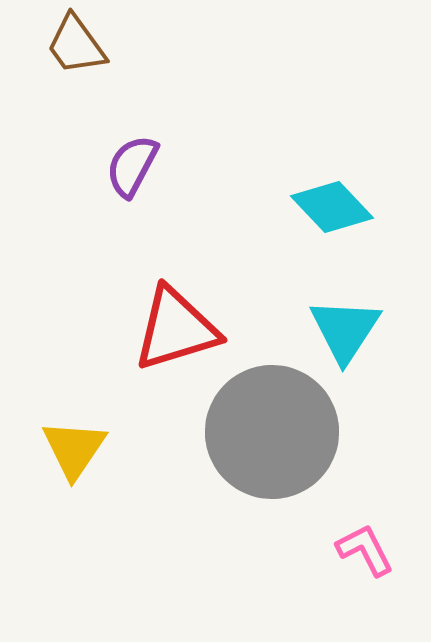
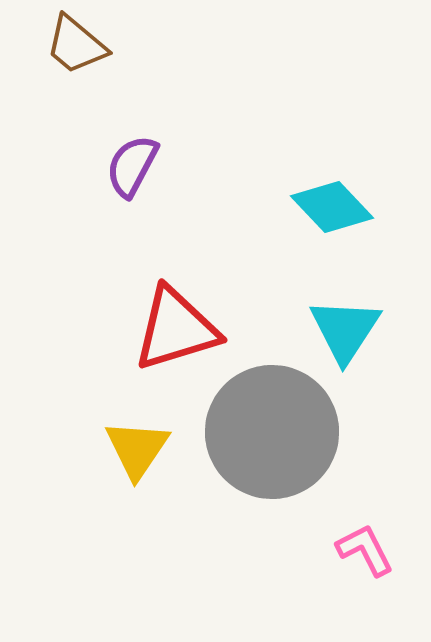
brown trapezoid: rotated 14 degrees counterclockwise
yellow triangle: moved 63 px right
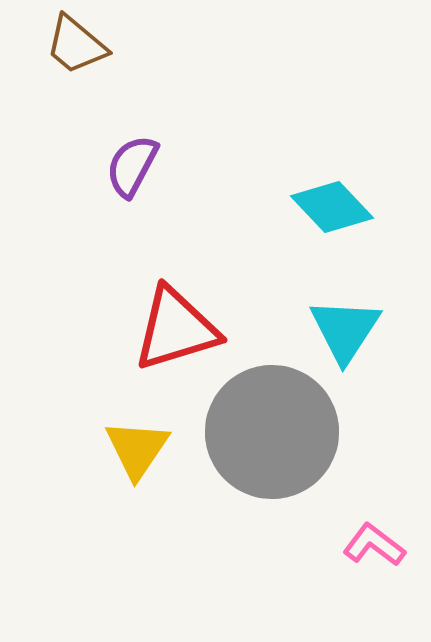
pink L-shape: moved 9 px right, 5 px up; rotated 26 degrees counterclockwise
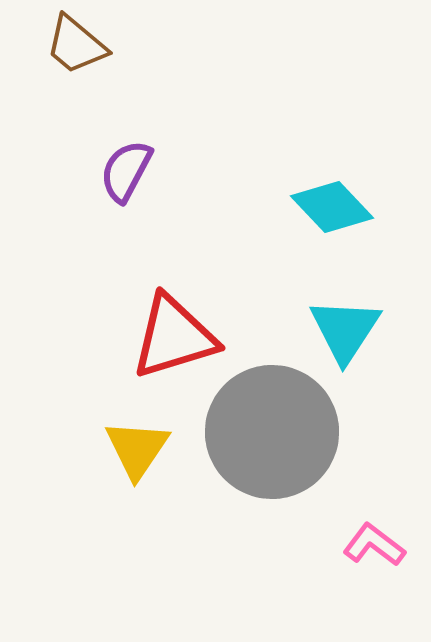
purple semicircle: moved 6 px left, 5 px down
red triangle: moved 2 px left, 8 px down
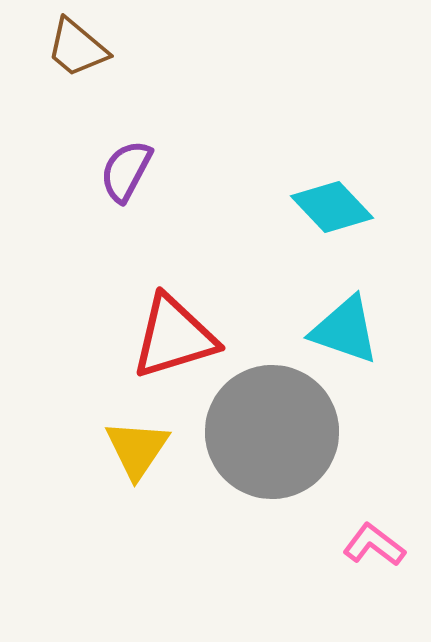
brown trapezoid: moved 1 px right, 3 px down
cyan triangle: rotated 44 degrees counterclockwise
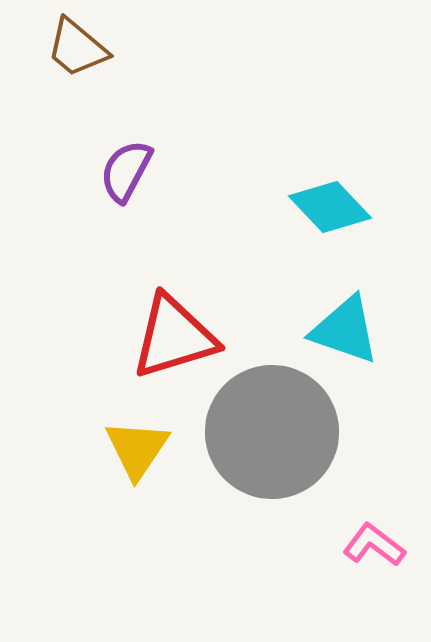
cyan diamond: moved 2 px left
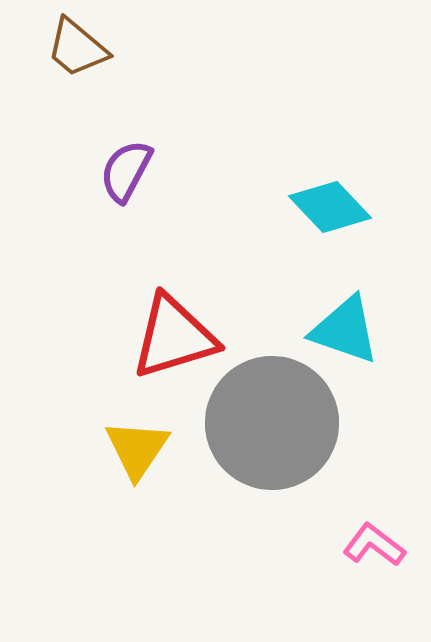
gray circle: moved 9 px up
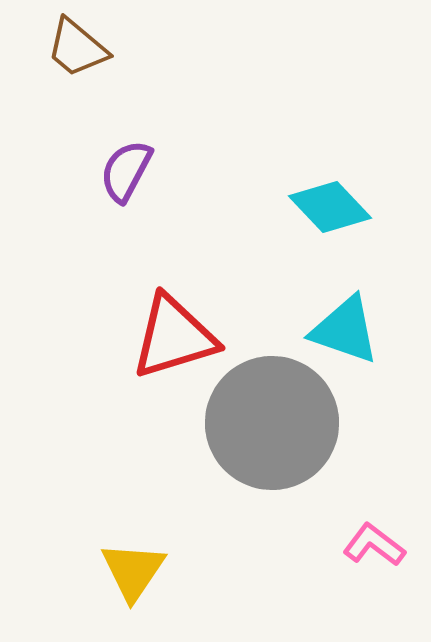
yellow triangle: moved 4 px left, 122 px down
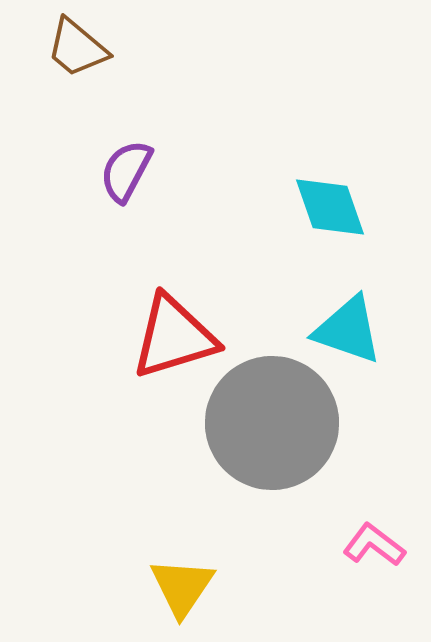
cyan diamond: rotated 24 degrees clockwise
cyan triangle: moved 3 px right
yellow triangle: moved 49 px right, 16 px down
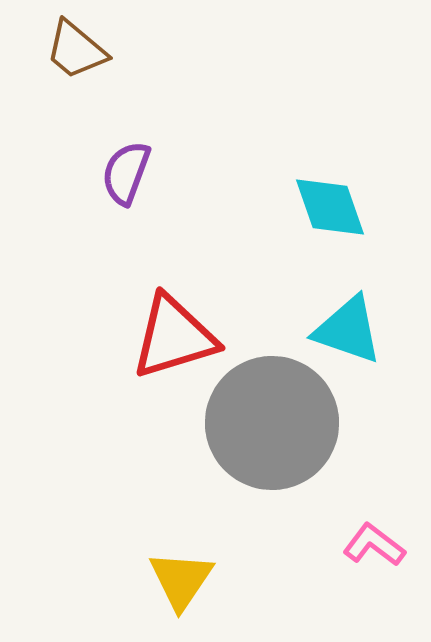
brown trapezoid: moved 1 px left, 2 px down
purple semicircle: moved 2 px down; rotated 8 degrees counterclockwise
yellow triangle: moved 1 px left, 7 px up
